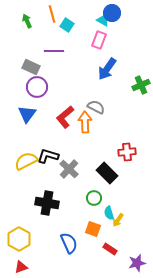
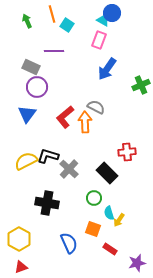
yellow arrow: moved 1 px right
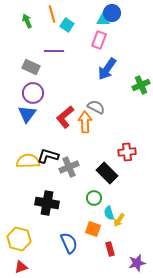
cyan triangle: rotated 32 degrees counterclockwise
purple circle: moved 4 px left, 6 px down
yellow semicircle: moved 2 px right; rotated 25 degrees clockwise
gray cross: moved 2 px up; rotated 24 degrees clockwise
yellow hexagon: rotated 15 degrees counterclockwise
red rectangle: rotated 40 degrees clockwise
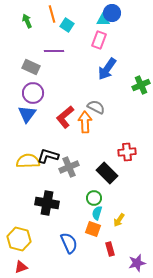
cyan semicircle: moved 12 px left; rotated 32 degrees clockwise
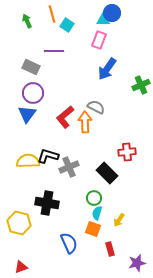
yellow hexagon: moved 16 px up
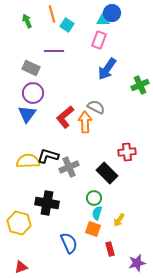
gray rectangle: moved 1 px down
green cross: moved 1 px left
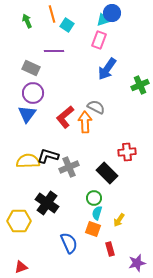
cyan triangle: rotated 16 degrees counterclockwise
black cross: rotated 25 degrees clockwise
yellow hexagon: moved 2 px up; rotated 15 degrees counterclockwise
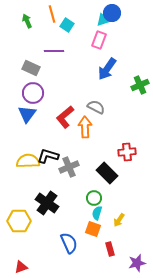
orange arrow: moved 5 px down
